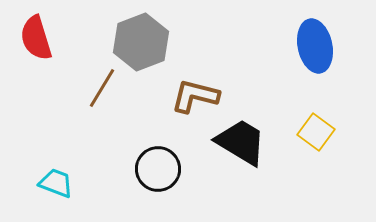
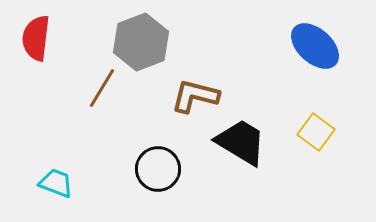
red semicircle: rotated 24 degrees clockwise
blue ellipse: rotated 36 degrees counterclockwise
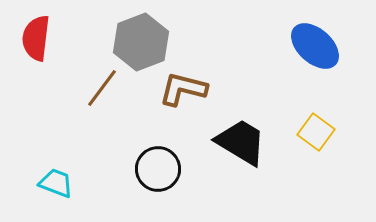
brown line: rotated 6 degrees clockwise
brown L-shape: moved 12 px left, 7 px up
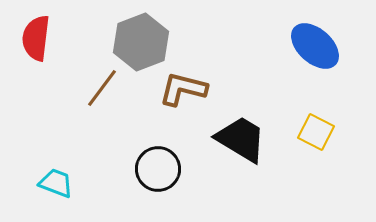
yellow square: rotated 9 degrees counterclockwise
black trapezoid: moved 3 px up
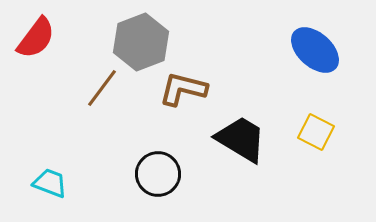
red semicircle: rotated 150 degrees counterclockwise
blue ellipse: moved 4 px down
black circle: moved 5 px down
cyan trapezoid: moved 6 px left
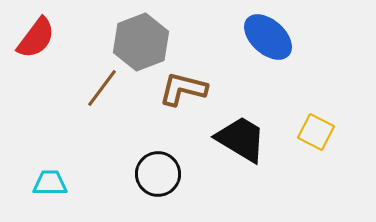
blue ellipse: moved 47 px left, 13 px up
cyan trapezoid: rotated 21 degrees counterclockwise
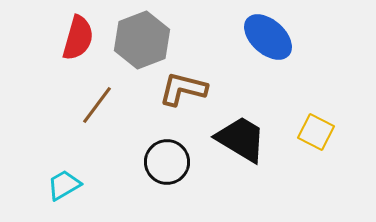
red semicircle: moved 42 px right; rotated 21 degrees counterclockwise
gray hexagon: moved 1 px right, 2 px up
brown line: moved 5 px left, 17 px down
black circle: moved 9 px right, 12 px up
cyan trapezoid: moved 14 px right, 2 px down; rotated 30 degrees counterclockwise
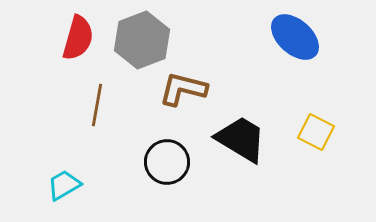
blue ellipse: moved 27 px right
brown line: rotated 27 degrees counterclockwise
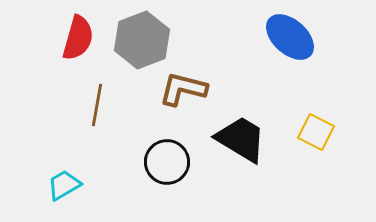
blue ellipse: moved 5 px left
